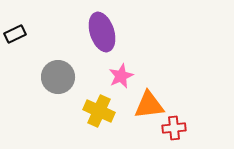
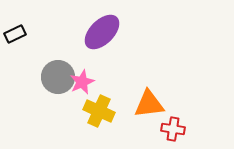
purple ellipse: rotated 63 degrees clockwise
pink star: moved 39 px left, 6 px down
orange triangle: moved 1 px up
red cross: moved 1 px left, 1 px down; rotated 15 degrees clockwise
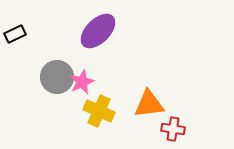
purple ellipse: moved 4 px left, 1 px up
gray circle: moved 1 px left
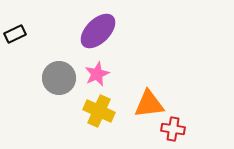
gray circle: moved 2 px right, 1 px down
pink star: moved 15 px right, 8 px up
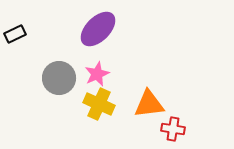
purple ellipse: moved 2 px up
yellow cross: moved 7 px up
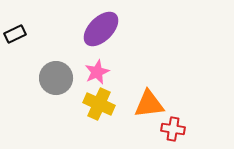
purple ellipse: moved 3 px right
pink star: moved 2 px up
gray circle: moved 3 px left
